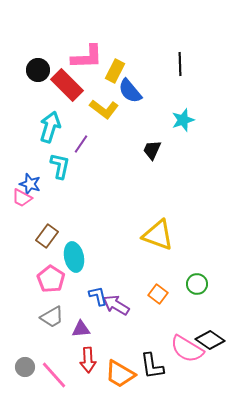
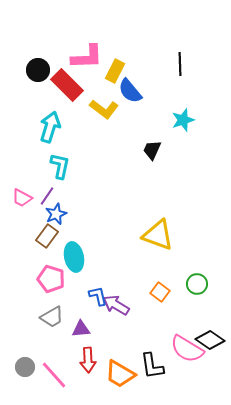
purple line: moved 34 px left, 52 px down
blue star: moved 26 px right, 30 px down; rotated 30 degrees clockwise
pink pentagon: rotated 16 degrees counterclockwise
orange square: moved 2 px right, 2 px up
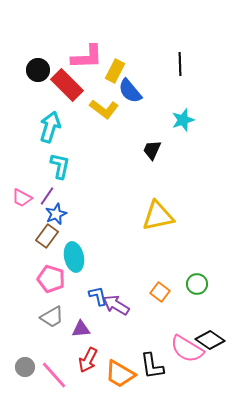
yellow triangle: moved 19 px up; rotated 32 degrees counterclockwise
red arrow: rotated 30 degrees clockwise
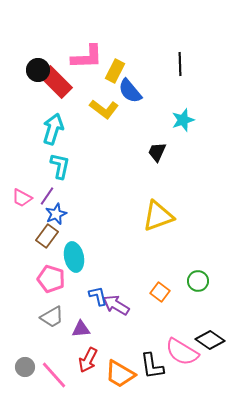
red rectangle: moved 11 px left, 3 px up
cyan arrow: moved 3 px right, 2 px down
black trapezoid: moved 5 px right, 2 px down
yellow triangle: rotated 8 degrees counterclockwise
green circle: moved 1 px right, 3 px up
pink semicircle: moved 5 px left, 3 px down
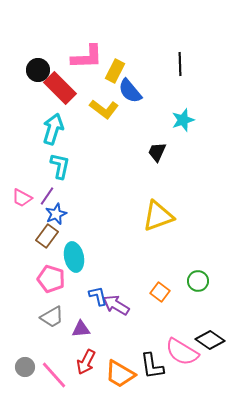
red rectangle: moved 4 px right, 6 px down
red arrow: moved 2 px left, 2 px down
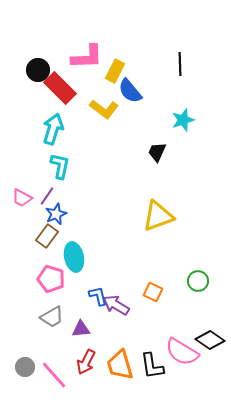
orange square: moved 7 px left; rotated 12 degrees counterclockwise
orange trapezoid: moved 9 px up; rotated 44 degrees clockwise
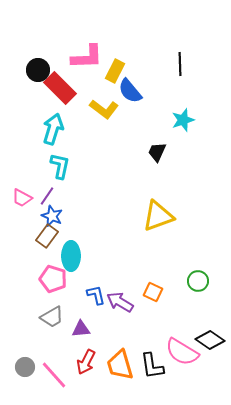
blue star: moved 4 px left, 2 px down; rotated 25 degrees counterclockwise
cyan ellipse: moved 3 px left, 1 px up; rotated 12 degrees clockwise
pink pentagon: moved 2 px right
blue L-shape: moved 2 px left, 1 px up
purple arrow: moved 4 px right, 3 px up
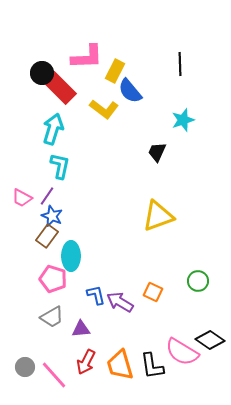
black circle: moved 4 px right, 3 px down
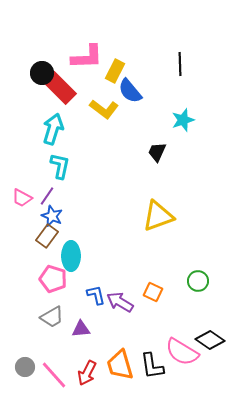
red arrow: moved 1 px right, 11 px down
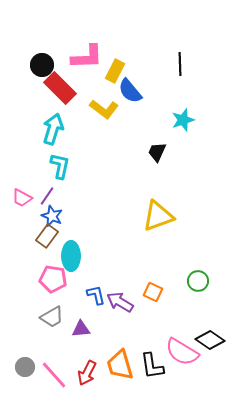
black circle: moved 8 px up
pink pentagon: rotated 8 degrees counterclockwise
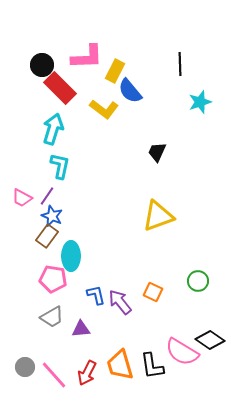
cyan star: moved 17 px right, 18 px up
purple arrow: rotated 20 degrees clockwise
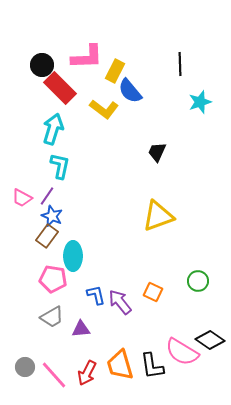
cyan ellipse: moved 2 px right
